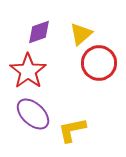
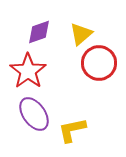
purple ellipse: moved 1 px right; rotated 12 degrees clockwise
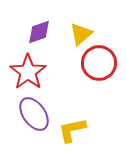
red star: moved 1 px down
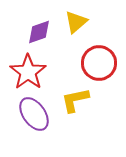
yellow triangle: moved 5 px left, 12 px up
yellow L-shape: moved 3 px right, 30 px up
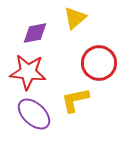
yellow triangle: moved 1 px left, 4 px up
purple diamond: moved 4 px left, 1 px down; rotated 8 degrees clockwise
red star: rotated 30 degrees counterclockwise
purple ellipse: rotated 12 degrees counterclockwise
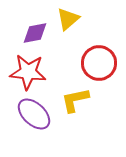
yellow triangle: moved 7 px left, 1 px down
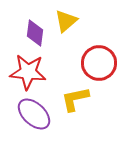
yellow triangle: moved 2 px left, 2 px down
purple diamond: rotated 72 degrees counterclockwise
yellow L-shape: moved 1 px up
